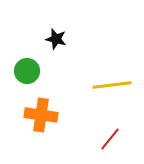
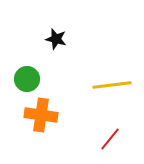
green circle: moved 8 px down
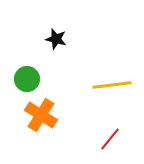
orange cross: rotated 24 degrees clockwise
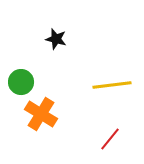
green circle: moved 6 px left, 3 px down
orange cross: moved 1 px up
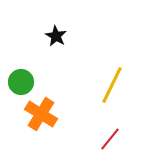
black star: moved 3 px up; rotated 15 degrees clockwise
yellow line: rotated 57 degrees counterclockwise
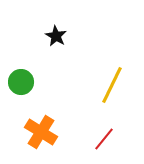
orange cross: moved 18 px down
red line: moved 6 px left
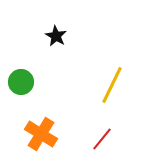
orange cross: moved 2 px down
red line: moved 2 px left
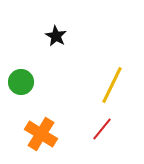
red line: moved 10 px up
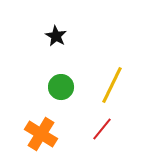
green circle: moved 40 px right, 5 px down
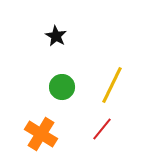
green circle: moved 1 px right
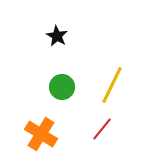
black star: moved 1 px right
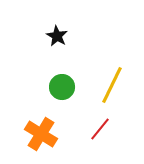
red line: moved 2 px left
